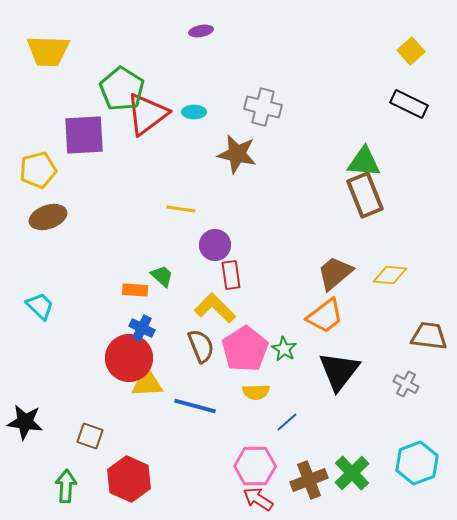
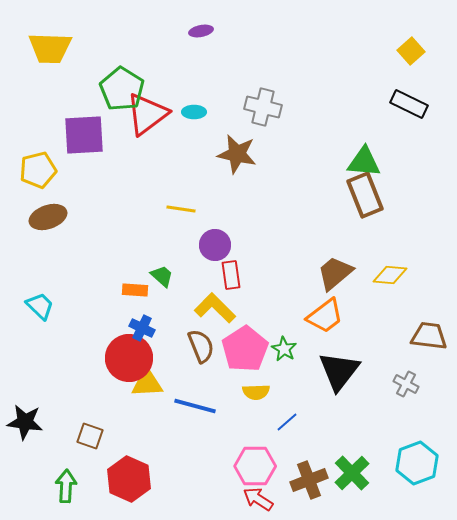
yellow trapezoid at (48, 51): moved 2 px right, 3 px up
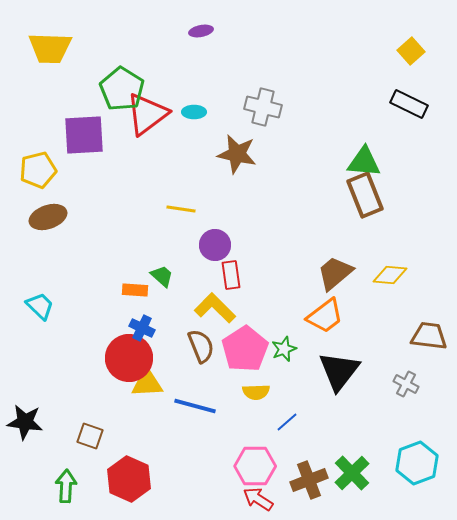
green star at (284, 349): rotated 20 degrees clockwise
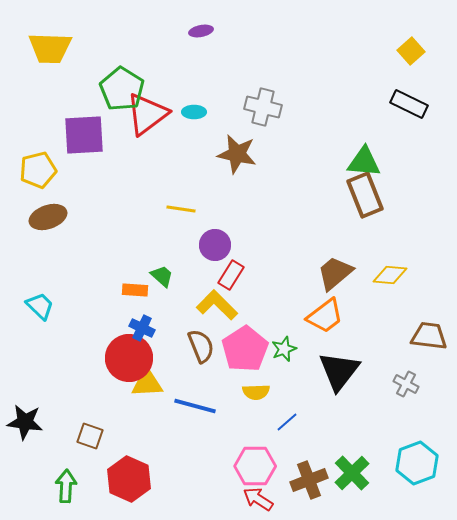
red rectangle at (231, 275): rotated 40 degrees clockwise
yellow L-shape at (215, 308): moved 2 px right, 3 px up
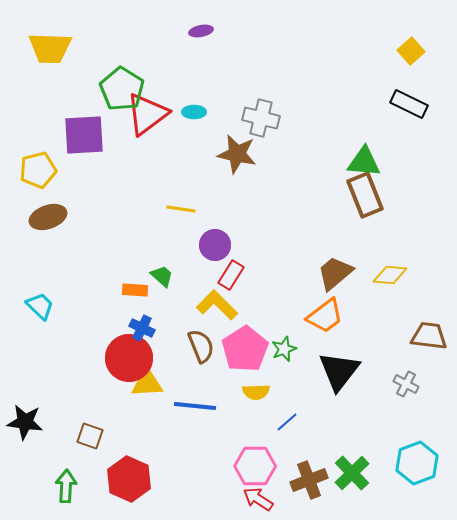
gray cross at (263, 107): moved 2 px left, 11 px down
blue line at (195, 406): rotated 9 degrees counterclockwise
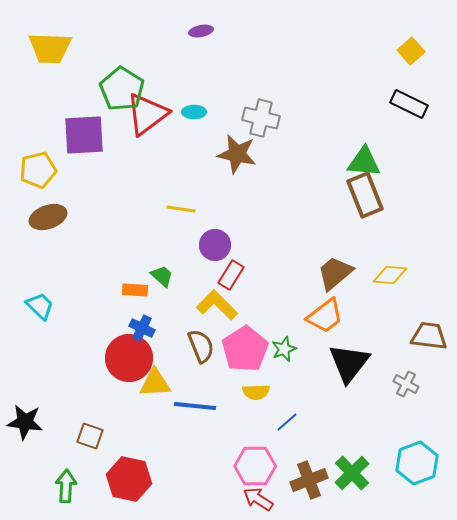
black triangle at (339, 371): moved 10 px right, 8 px up
yellow triangle at (147, 383): moved 8 px right
red hexagon at (129, 479): rotated 12 degrees counterclockwise
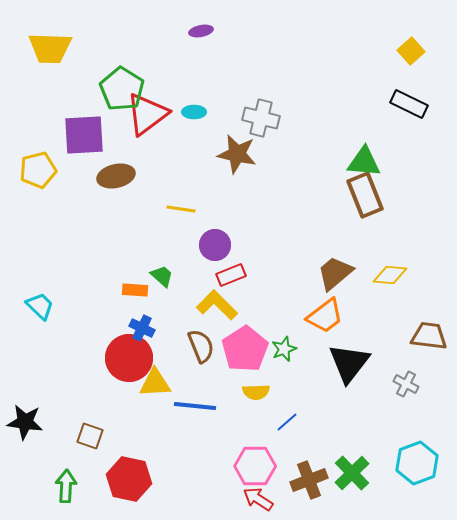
brown ellipse at (48, 217): moved 68 px right, 41 px up; rotated 6 degrees clockwise
red rectangle at (231, 275): rotated 36 degrees clockwise
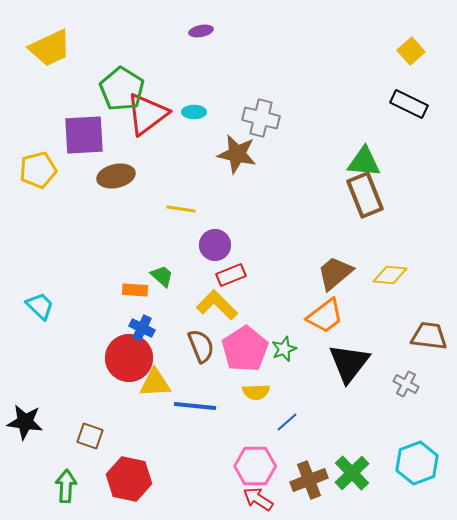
yellow trapezoid at (50, 48): rotated 27 degrees counterclockwise
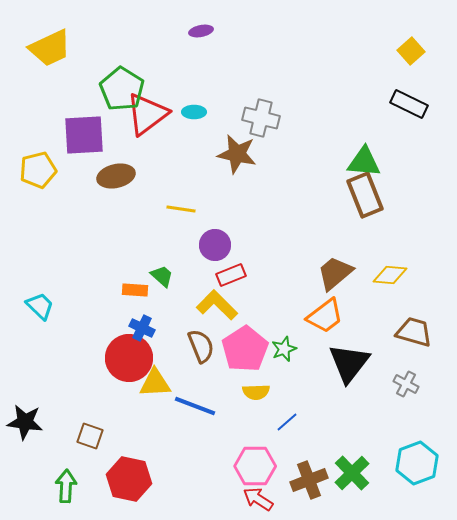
brown trapezoid at (429, 336): moved 15 px left, 4 px up; rotated 9 degrees clockwise
blue line at (195, 406): rotated 15 degrees clockwise
